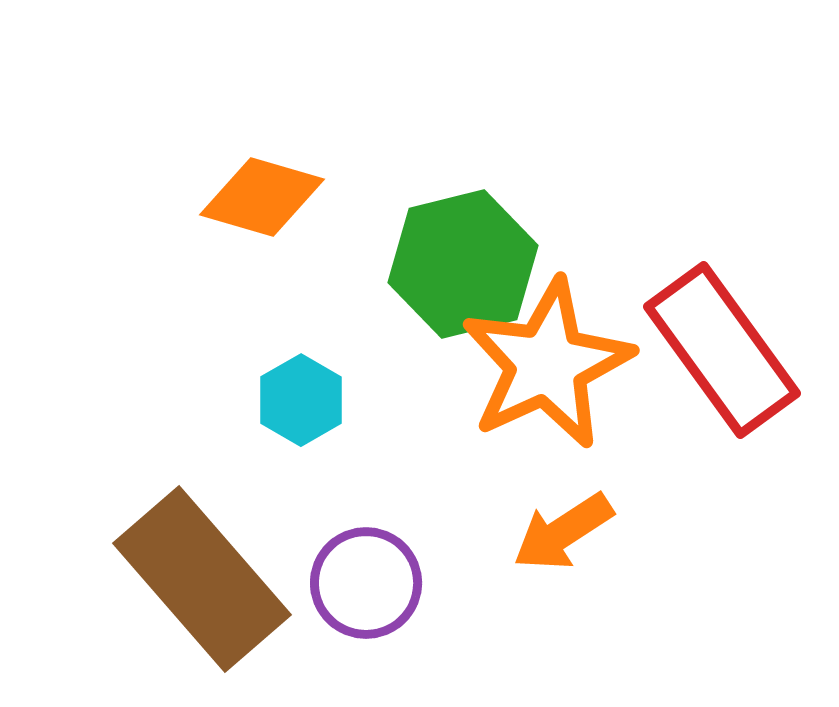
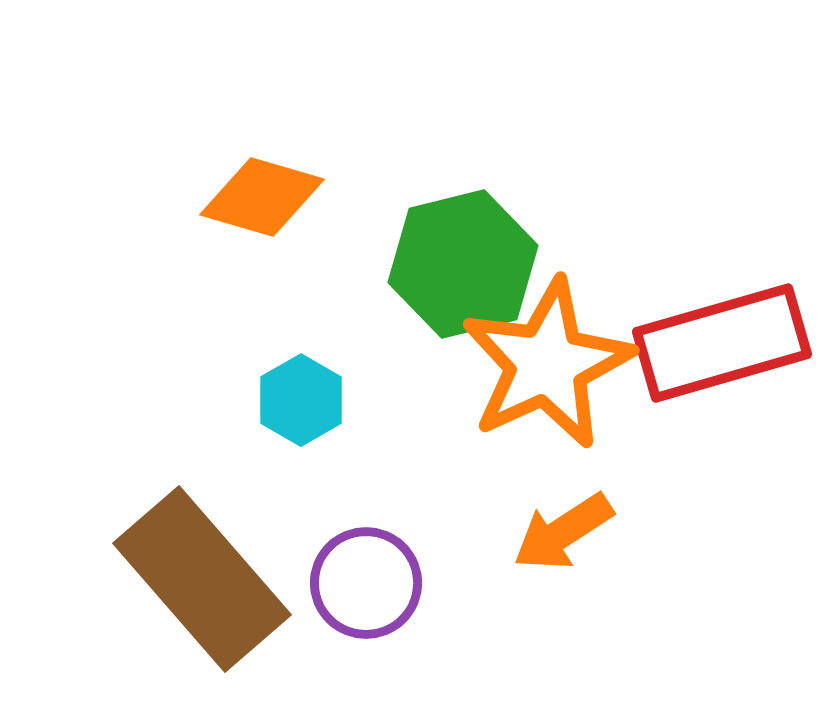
red rectangle: moved 7 px up; rotated 70 degrees counterclockwise
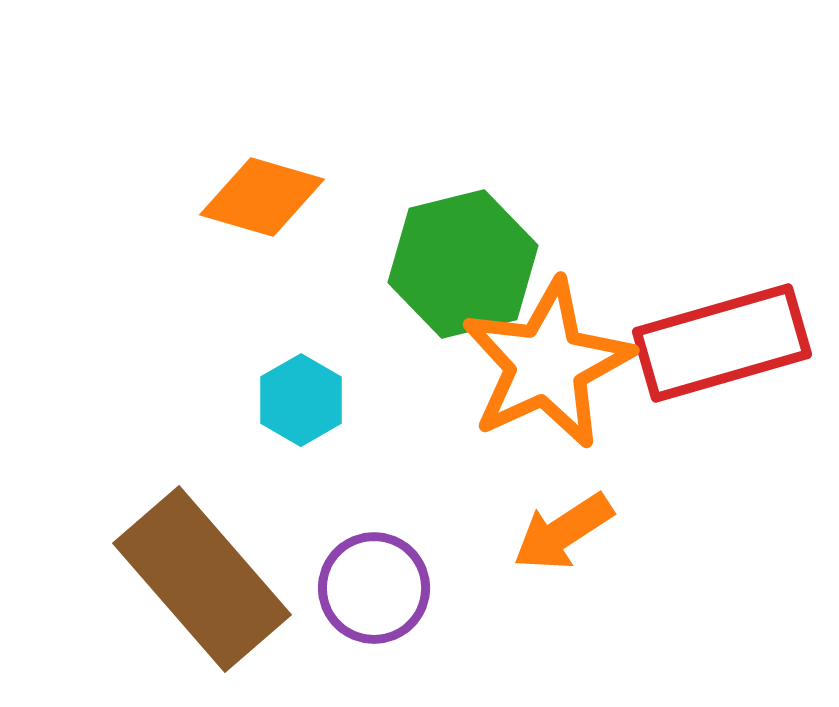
purple circle: moved 8 px right, 5 px down
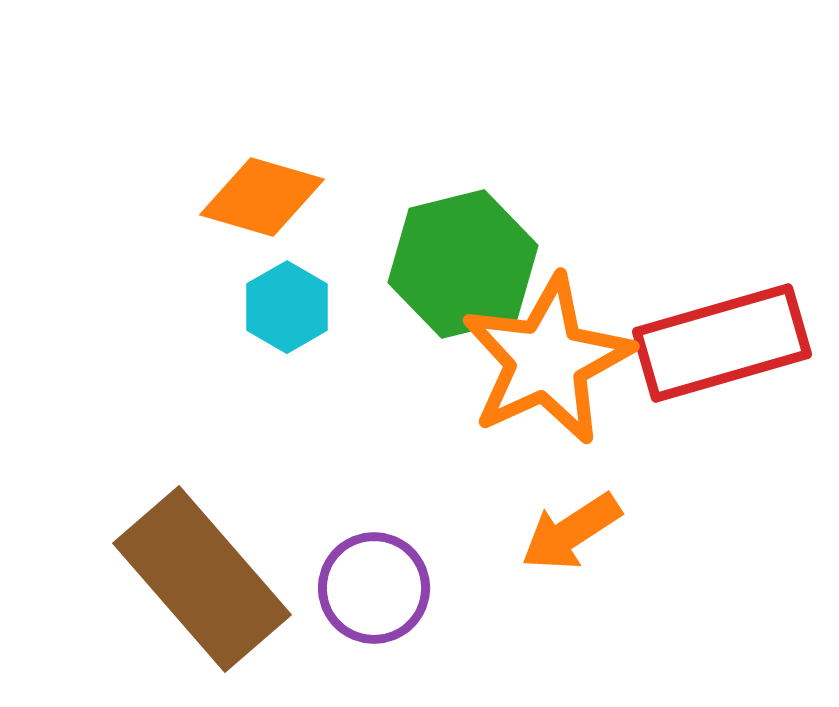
orange star: moved 4 px up
cyan hexagon: moved 14 px left, 93 px up
orange arrow: moved 8 px right
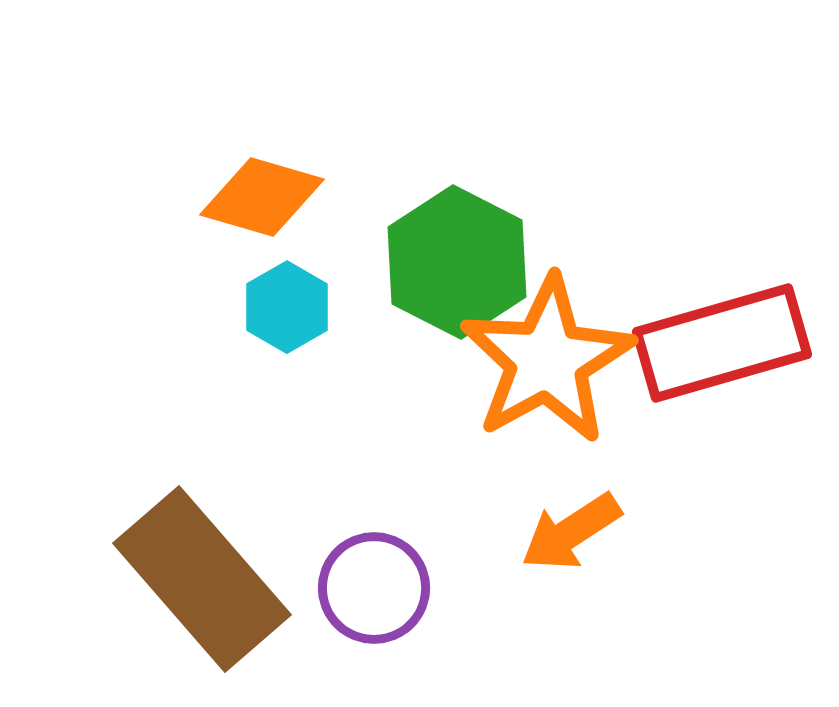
green hexagon: moved 6 px left, 2 px up; rotated 19 degrees counterclockwise
orange star: rotated 4 degrees counterclockwise
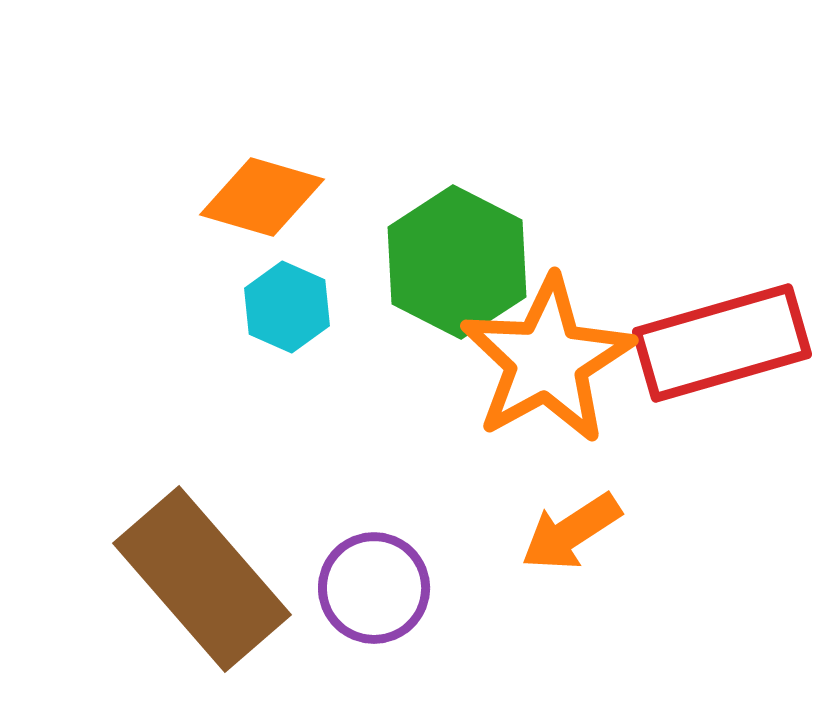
cyan hexagon: rotated 6 degrees counterclockwise
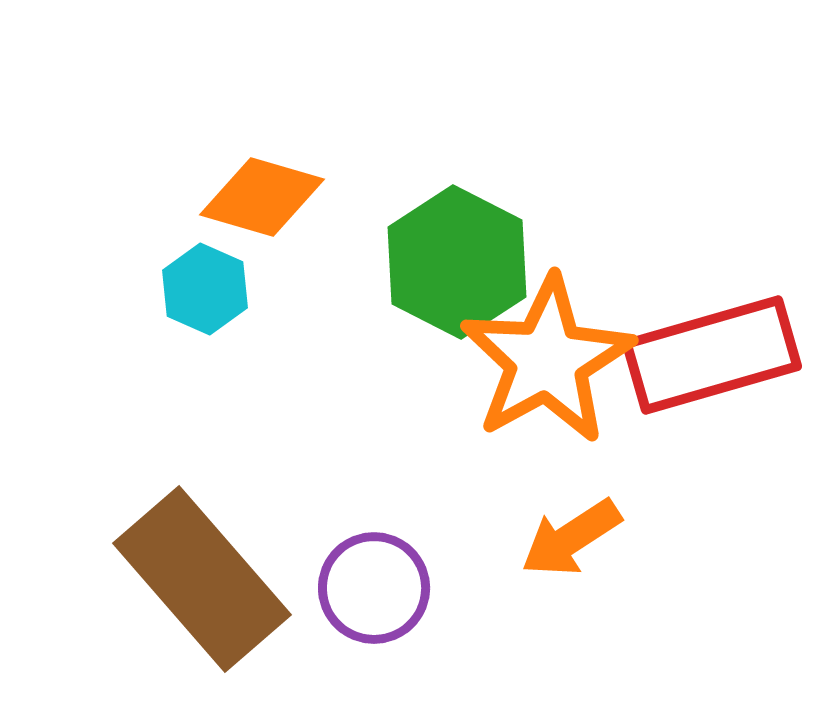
cyan hexagon: moved 82 px left, 18 px up
red rectangle: moved 10 px left, 12 px down
orange arrow: moved 6 px down
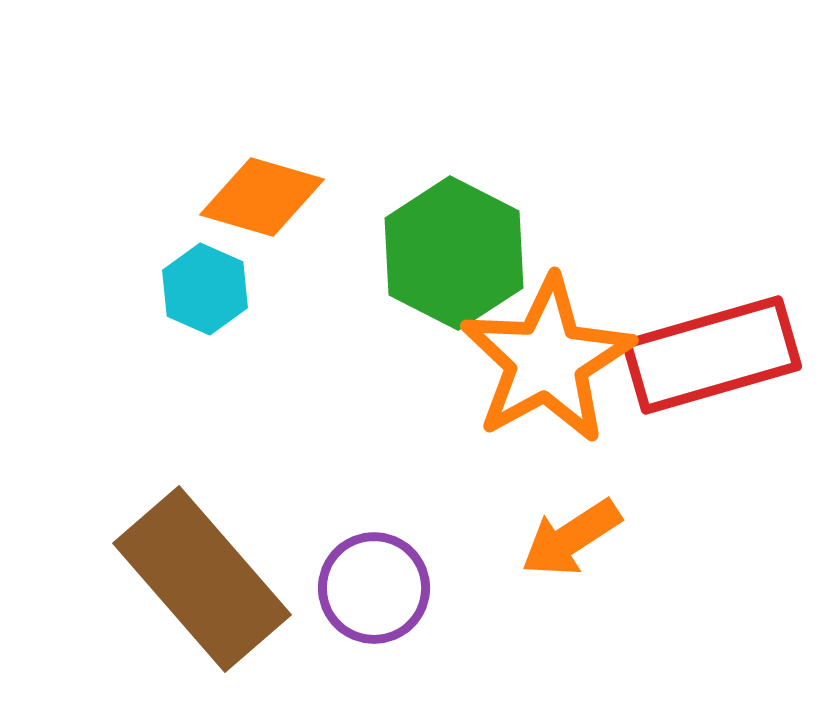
green hexagon: moved 3 px left, 9 px up
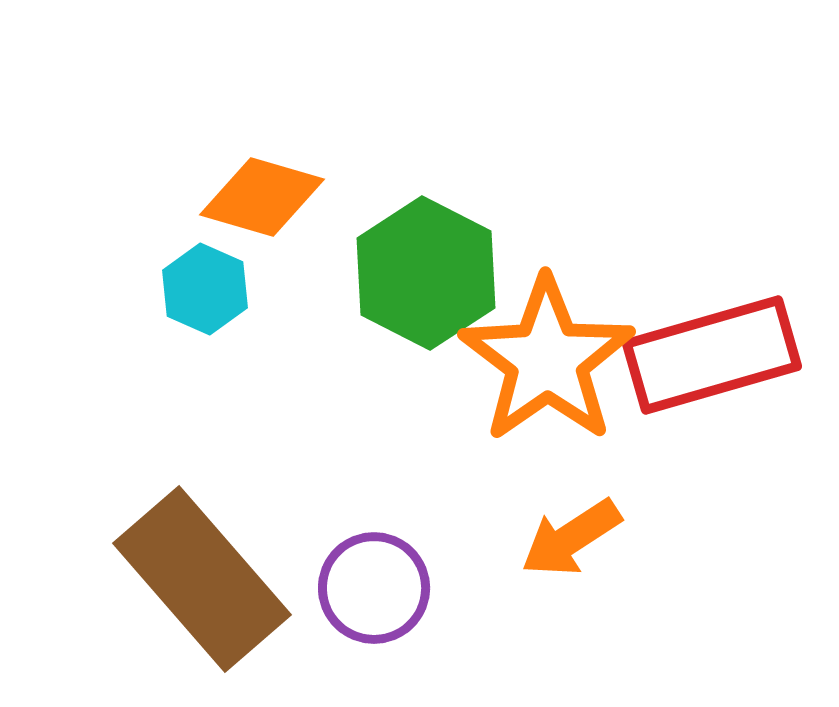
green hexagon: moved 28 px left, 20 px down
orange star: rotated 6 degrees counterclockwise
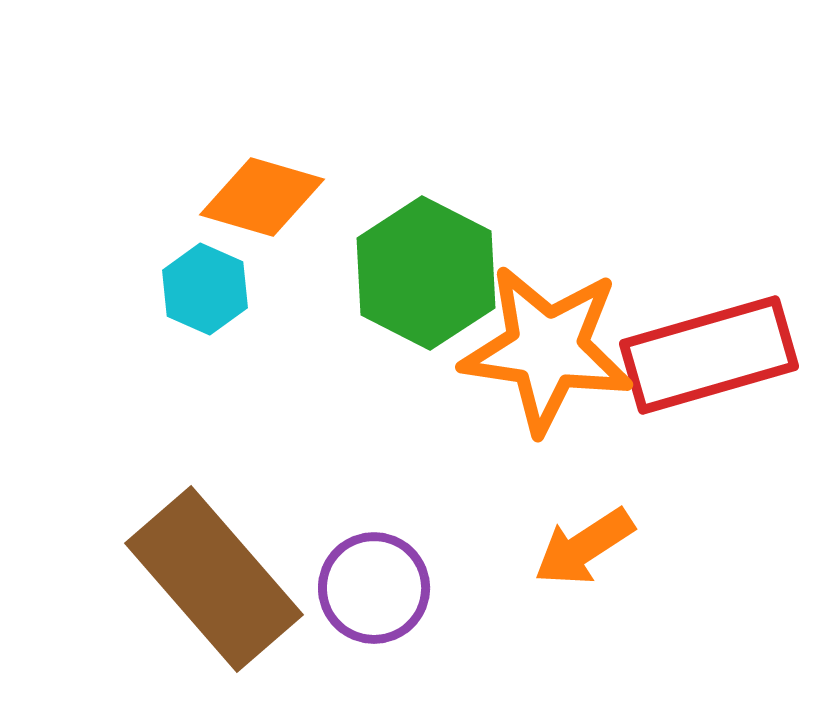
red rectangle: moved 3 px left
orange star: moved 11 px up; rotated 29 degrees counterclockwise
orange arrow: moved 13 px right, 9 px down
brown rectangle: moved 12 px right
